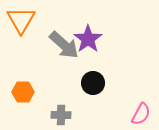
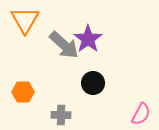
orange triangle: moved 4 px right
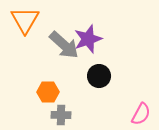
purple star: rotated 16 degrees clockwise
black circle: moved 6 px right, 7 px up
orange hexagon: moved 25 px right
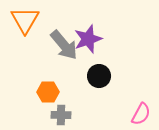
gray arrow: rotated 8 degrees clockwise
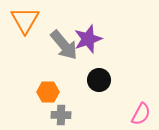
black circle: moved 4 px down
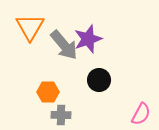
orange triangle: moved 5 px right, 7 px down
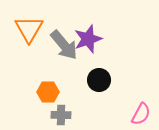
orange triangle: moved 1 px left, 2 px down
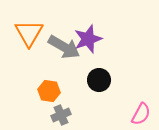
orange triangle: moved 4 px down
gray arrow: moved 2 px down; rotated 20 degrees counterclockwise
orange hexagon: moved 1 px right, 1 px up; rotated 10 degrees clockwise
gray cross: rotated 24 degrees counterclockwise
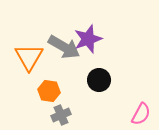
orange triangle: moved 24 px down
